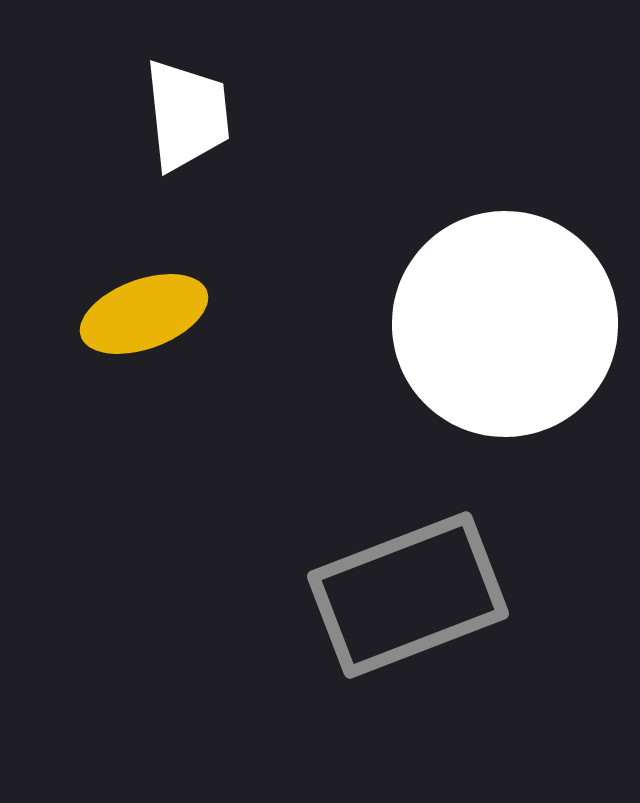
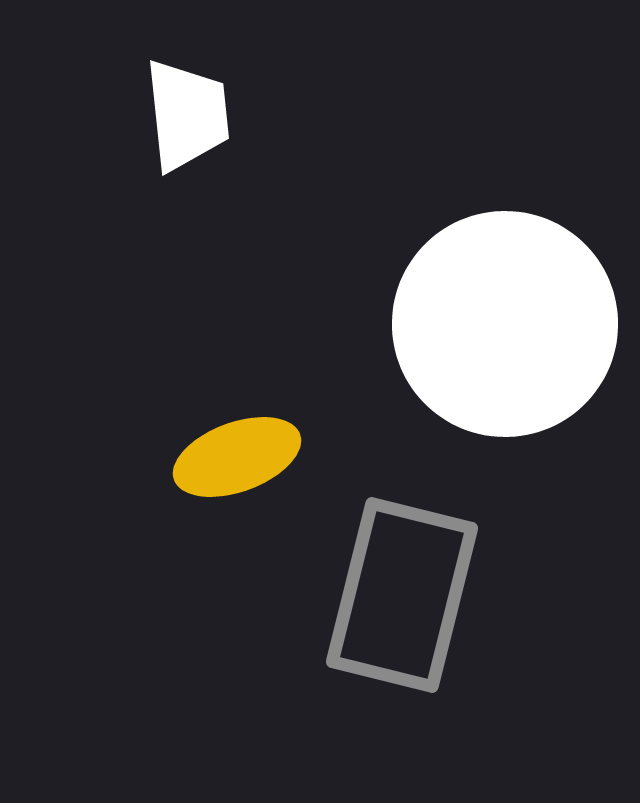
yellow ellipse: moved 93 px right, 143 px down
gray rectangle: moved 6 px left; rotated 55 degrees counterclockwise
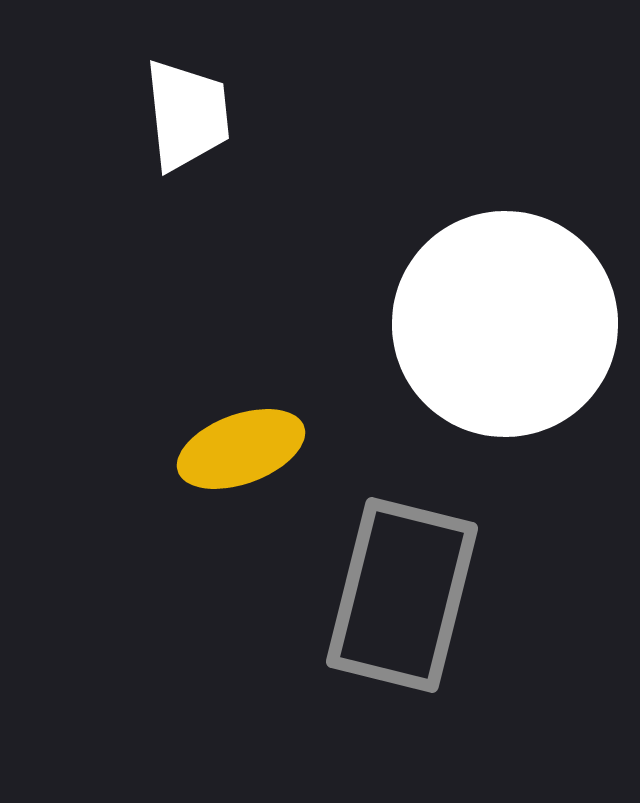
yellow ellipse: moved 4 px right, 8 px up
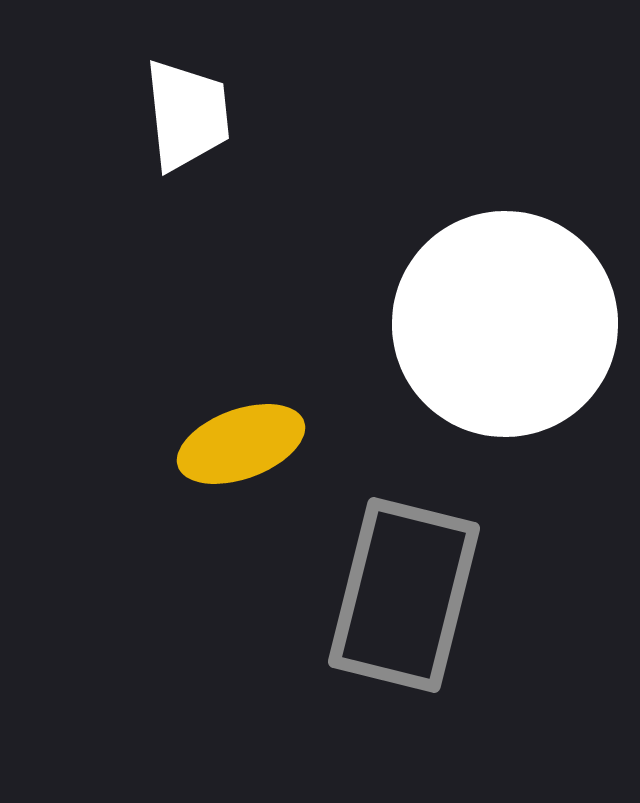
yellow ellipse: moved 5 px up
gray rectangle: moved 2 px right
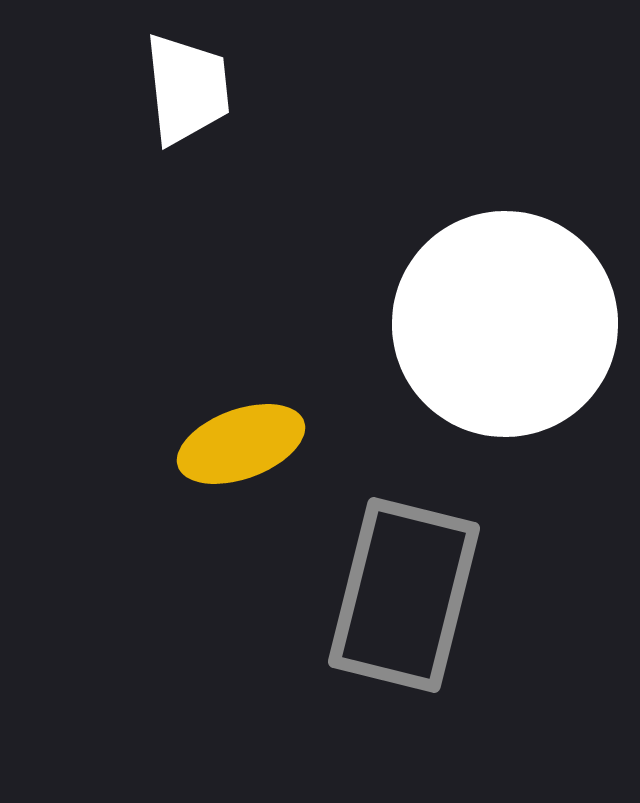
white trapezoid: moved 26 px up
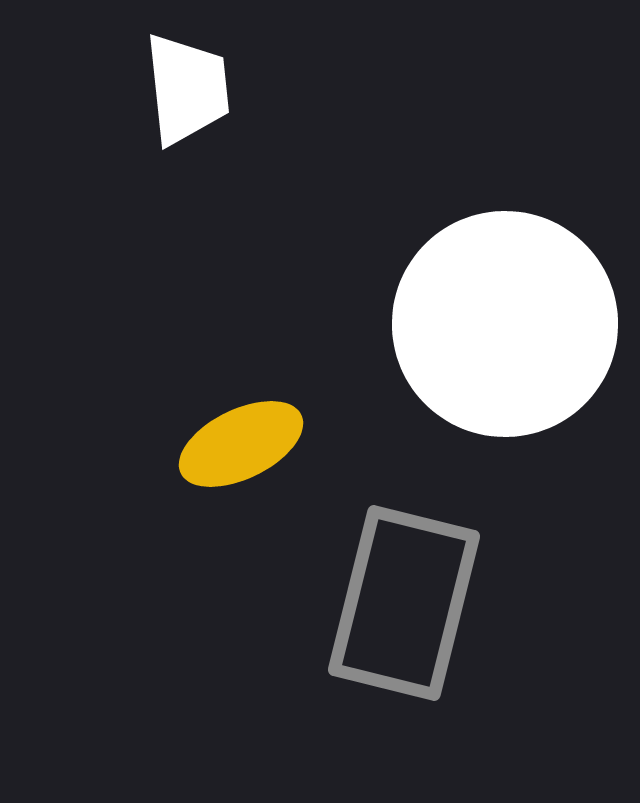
yellow ellipse: rotated 6 degrees counterclockwise
gray rectangle: moved 8 px down
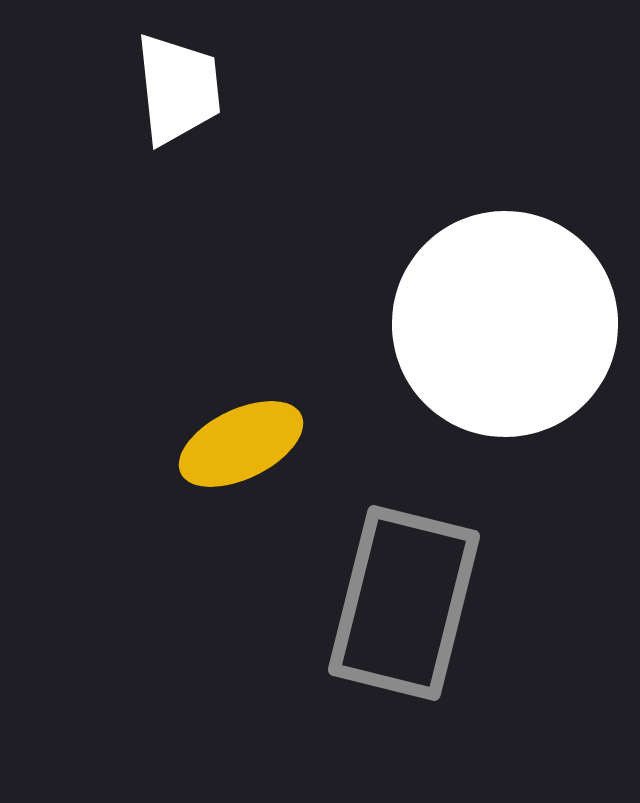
white trapezoid: moved 9 px left
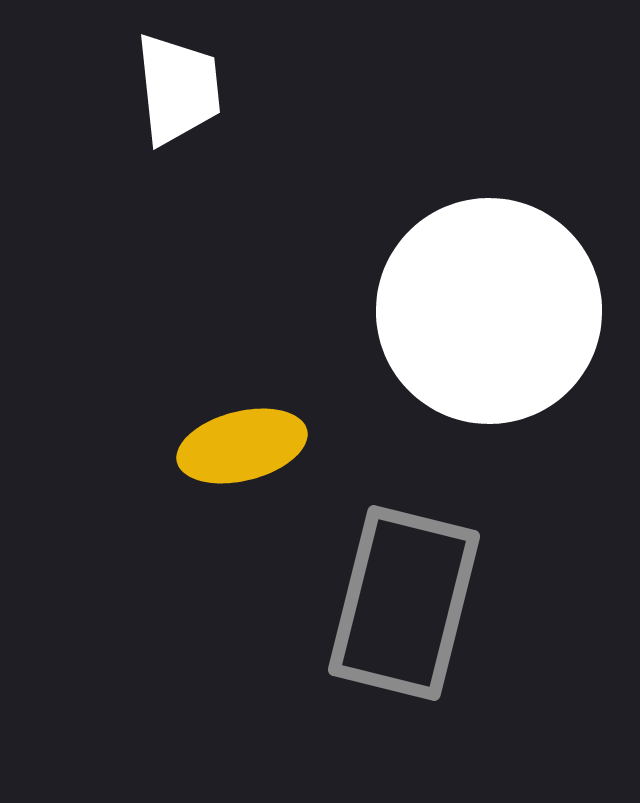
white circle: moved 16 px left, 13 px up
yellow ellipse: moved 1 px right, 2 px down; rotated 12 degrees clockwise
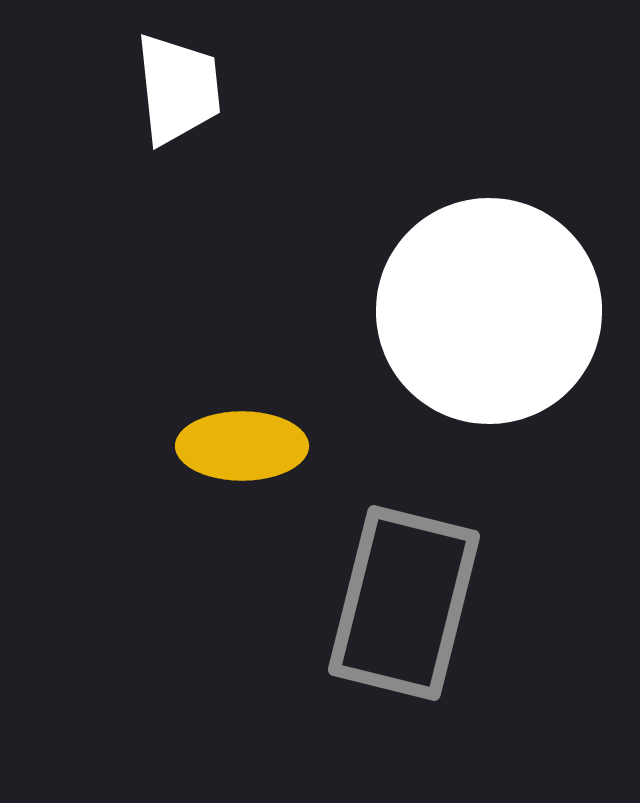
yellow ellipse: rotated 14 degrees clockwise
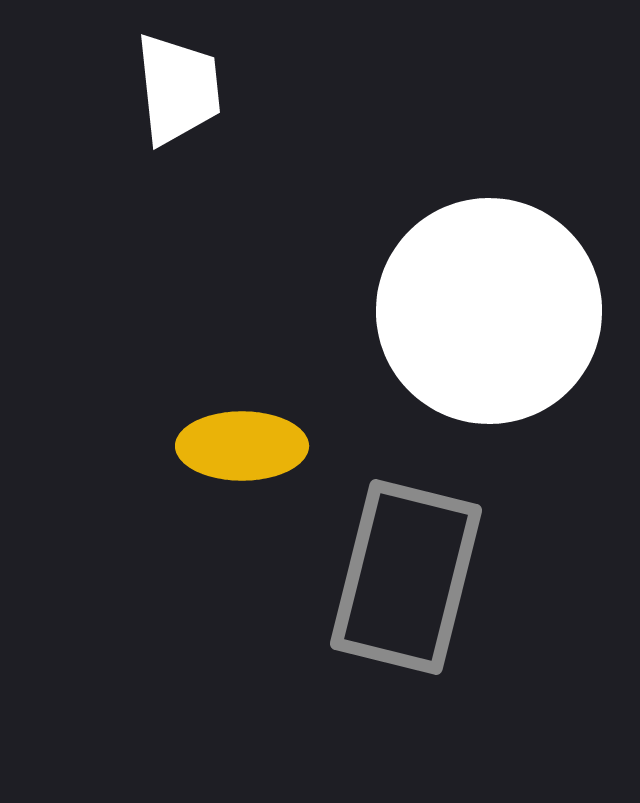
gray rectangle: moved 2 px right, 26 px up
